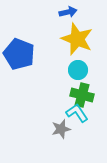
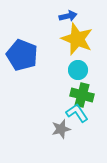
blue arrow: moved 4 px down
blue pentagon: moved 3 px right, 1 px down
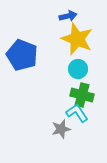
cyan circle: moved 1 px up
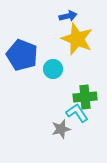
cyan circle: moved 25 px left
green cross: moved 3 px right, 2 px down; rotated 20 degrees counterclockwise
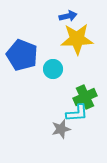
yellow star: rotated 24 degrees counterclockwise
green cross: rotated 20 degrees counterclockwise
cyan L-shape: rotated 120 degrees clockwise
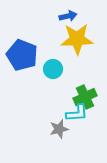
gray star: moved 2 px left
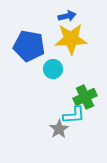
blue arrow: moved 1 px left
yellow star: moved 6 px left
blue pentagon: moved 7 px right, 9 px up; rotated 12 degrees counterclockwise
cyan L-shape: moved 3 px left, 2 px down
gray star: rotated 18 degrees counterclockwise
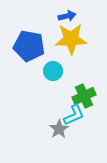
cyan circle: moved 2 px down
green cross: moved 1 px left, 1 px up
cyan L-shape: rotated 20 degrees counterclockwise
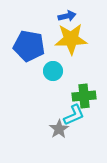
green cross: rotated 20 degrees clockwise
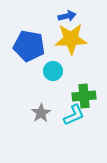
gray star: moved 18 px left, 16 px up
